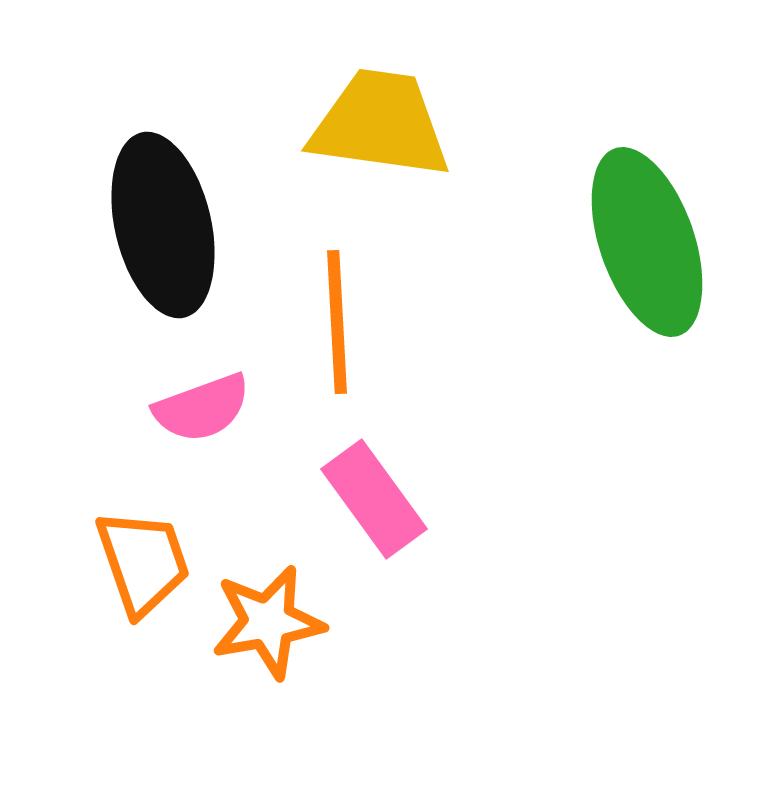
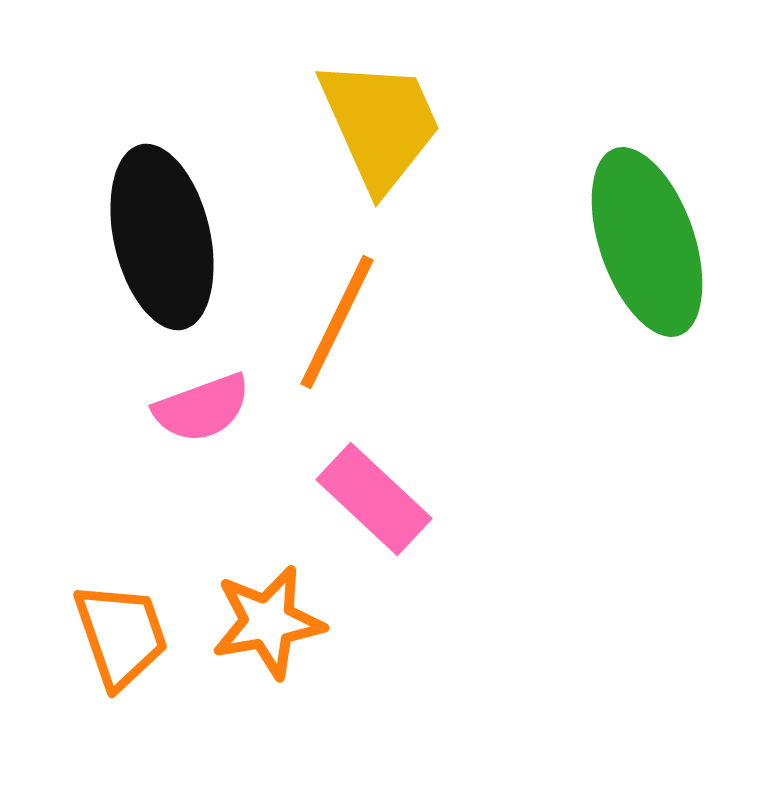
yellow trapezoid: rotated 58 degrees clockwise
black ellipse: moved 1 px left, 12 px down
orange line: rotated 29 degrees clockwise
pink rectangle: rotated 11 degrees counterclockwise
orange trapezoid: moved 22 px left, 73 px down
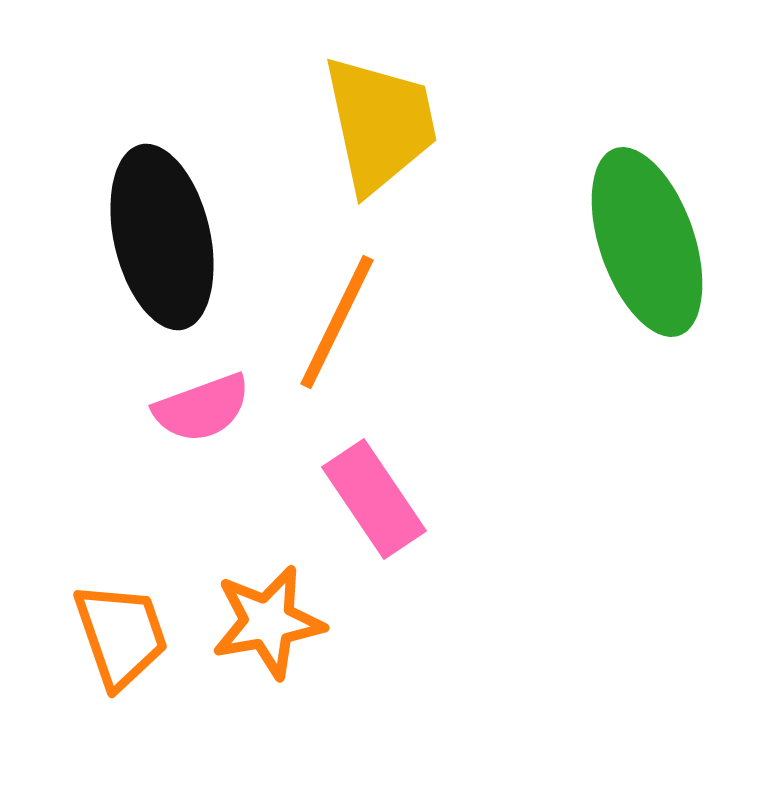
yellow trapezoid: rotated 12 degrees clockwise
pink rectangle: rotated 13 degrees clockwise
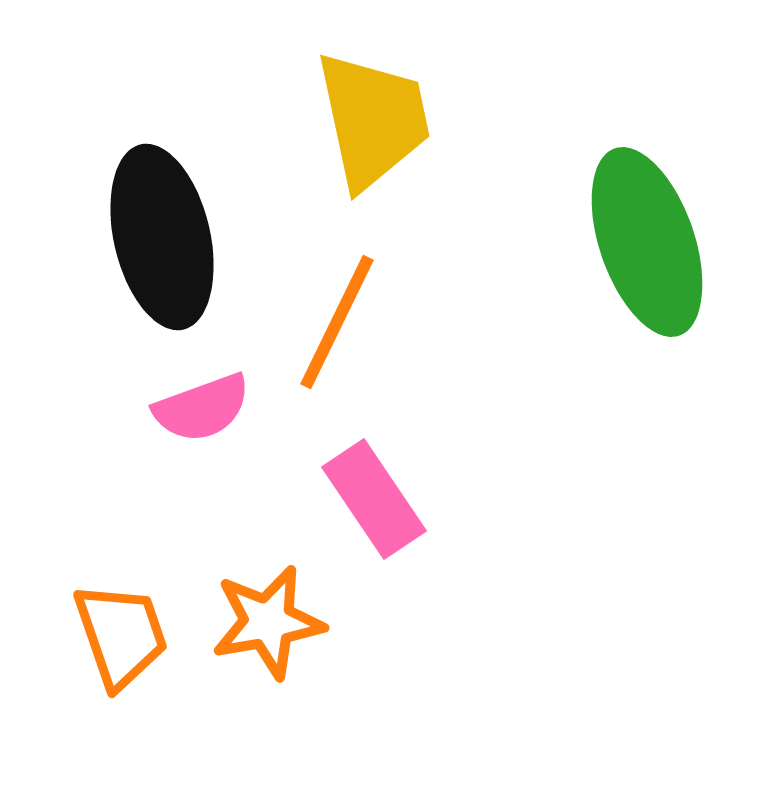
yellow trapezoid: moved 7 px left, 4 px up
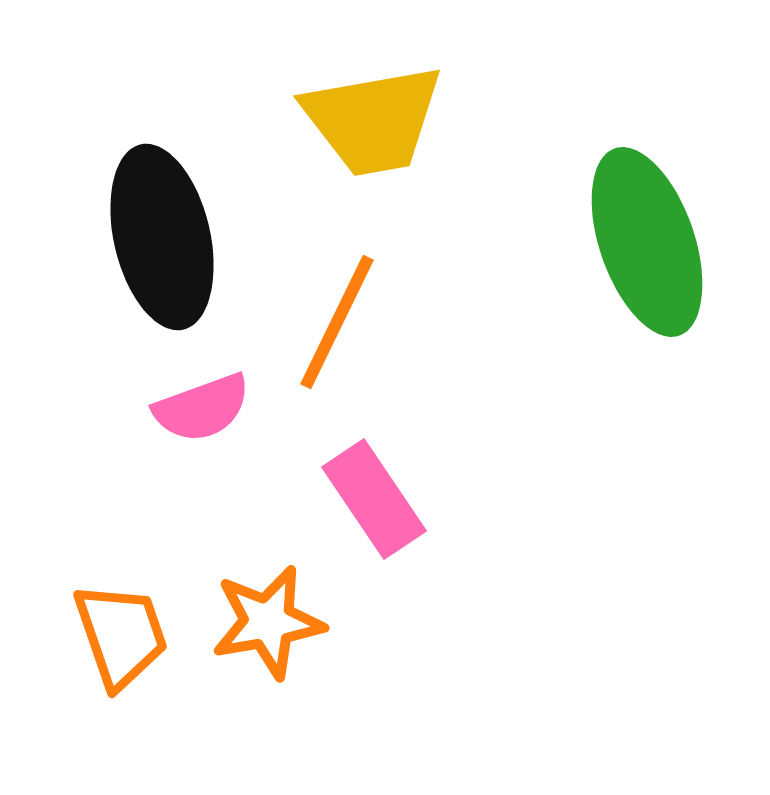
yellow trapezoid: rotated 92 degrees clockwise
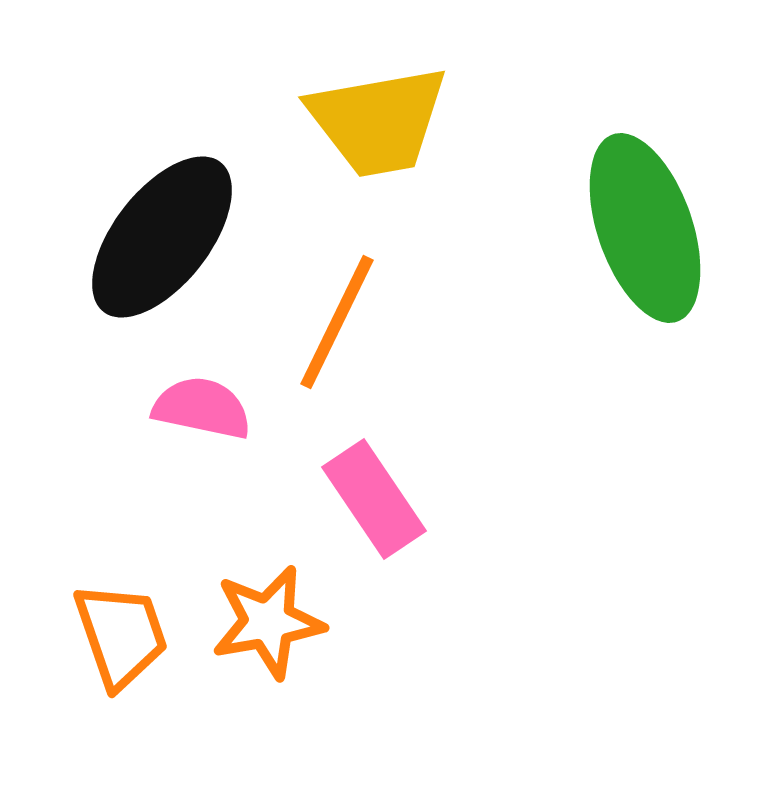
yellow trapezoid: moved 5 px right, 1 px down
black ellipse: rotated 51 degrees clockwise
green ellipse: moved 2 px left, 14 px up
pink semicircle: rotated 148 degrees counterclockwise
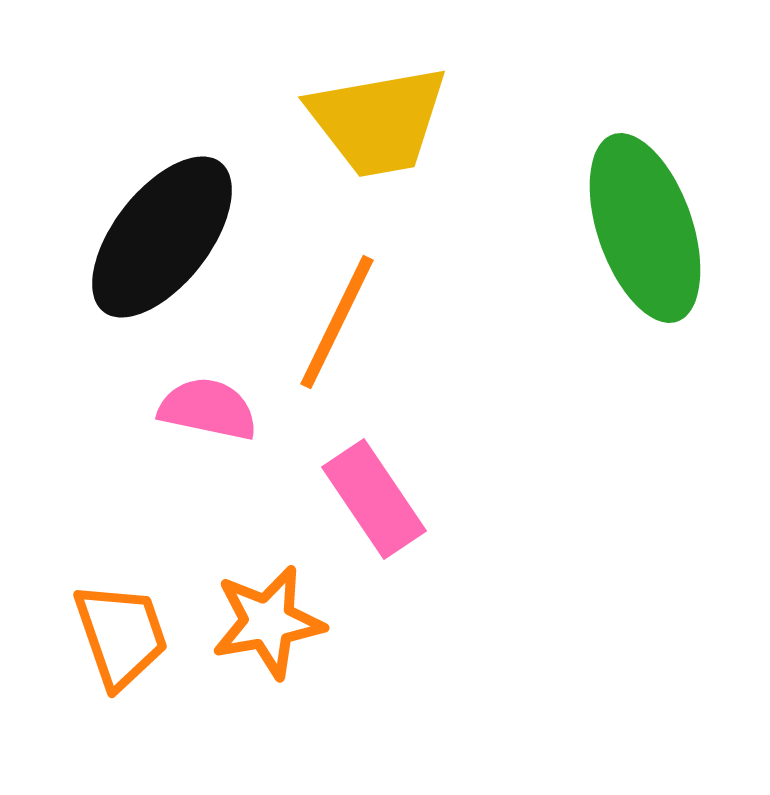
pink semicircle: moved 6 px right, 1 px down
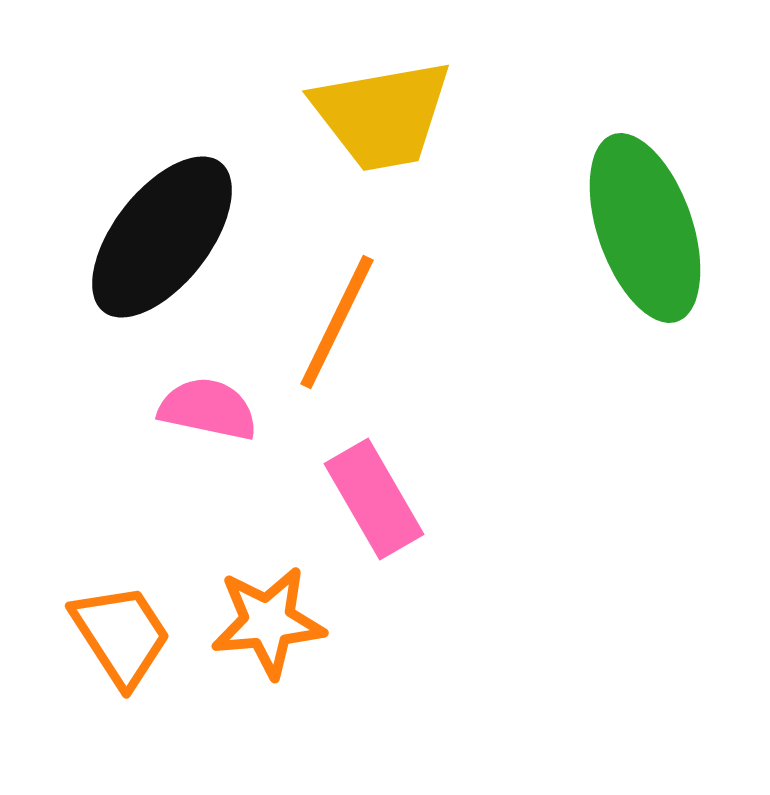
yellow trapezoid: moved 4 px right, 6 px up
pink rectangle: rotated 4 degrees clockwise
orange star: rotated 5 degrees clockwise
orange trapezoid: rotated 14 degrees counterclockwise
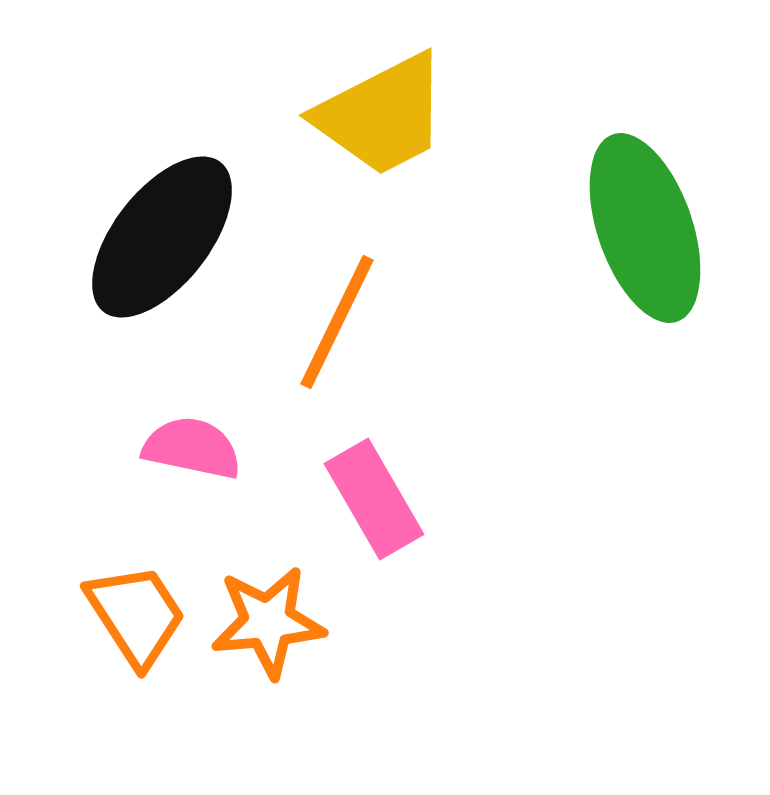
yellow trapezoid: rotated 17 degrees counterclockwise
pink semicircle: moved 16 px left, 39 px down
orange trapezoid: moved 15 px right, 20 px up
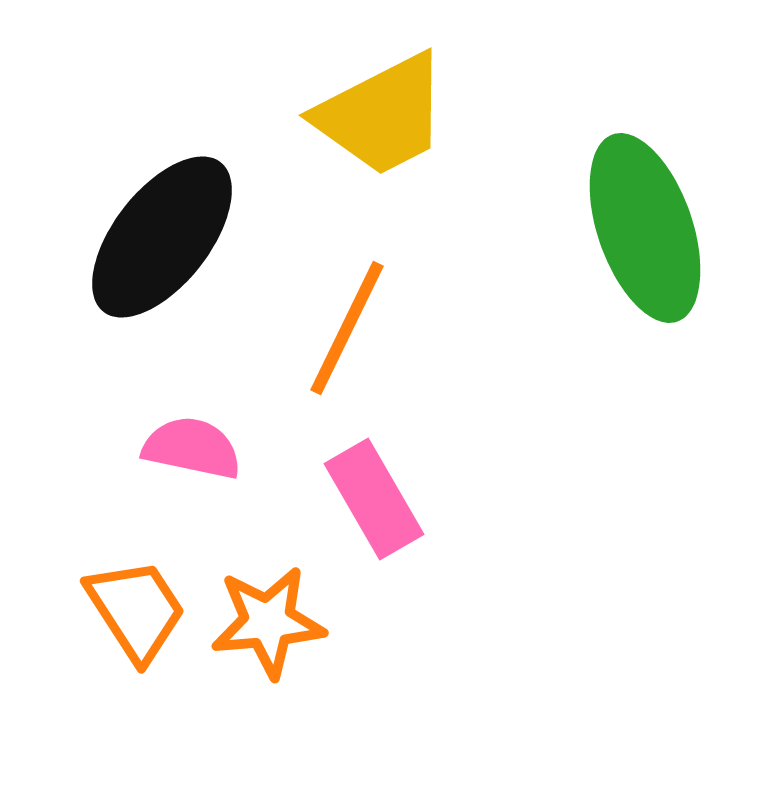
orange line: moved 10 px right, 6 px down
orange trapezoid: moved 5 px up
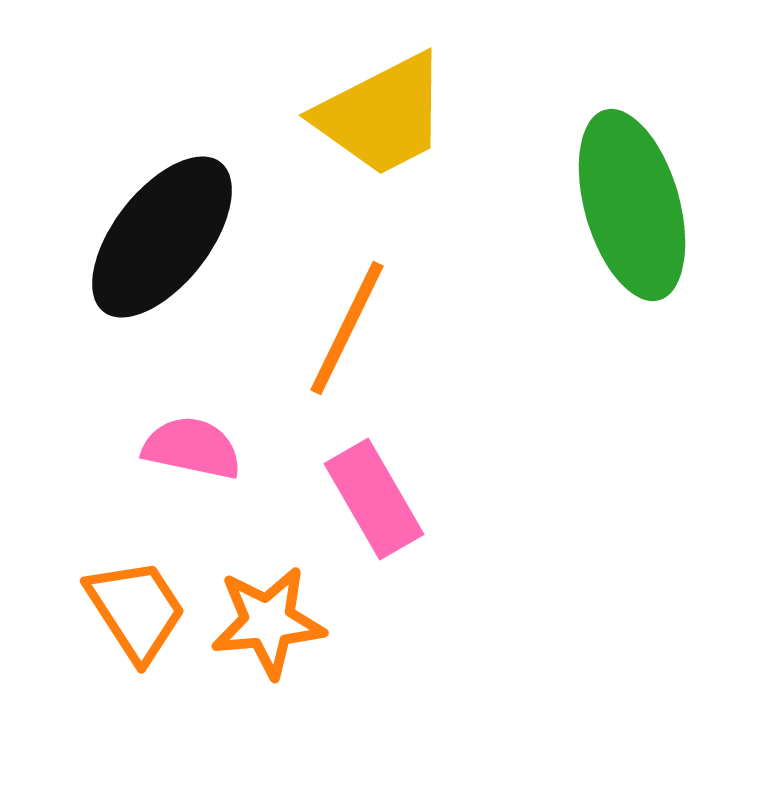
green ellipse: moved 13 px left, 23 px up; rotated 3 degrees clockwise
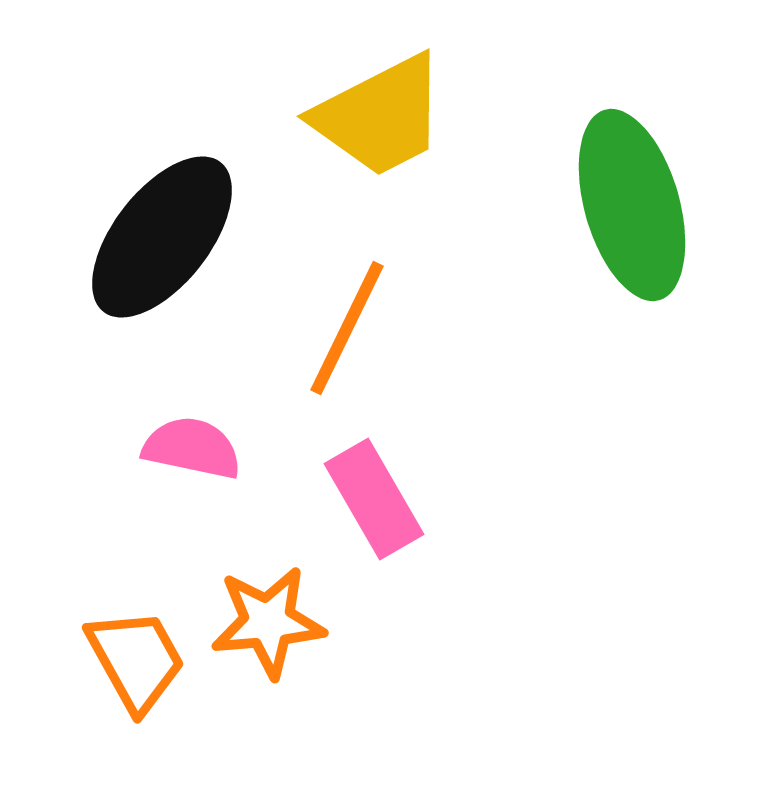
yellow trapezoid: moved 2 px left, 1 px down
orange trapezoid: moved 50 px down; rotated 4 degrees clockwise
